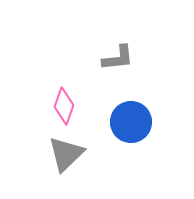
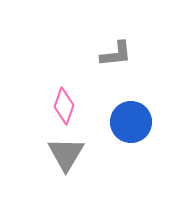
gray L-shape: moved 2 px left, 4 px up
gray triangle: rotated 15 degrees counterclockwise
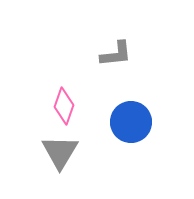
gray triangle: moved 6 px left, 2 px up
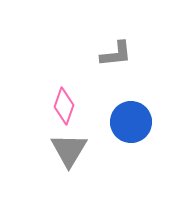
gray triangle: moved 9 px right, 2 px up
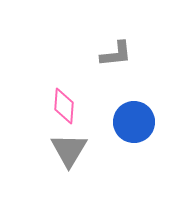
pink diamond: rotated 15 degrees counterclockwise
blue circle: moved 3 px right
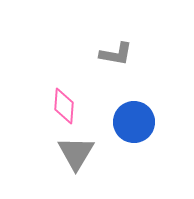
gray L-shape: rotated 16 degrees clockwise
gray triangle: moved 7 px right, 3 px down
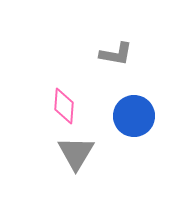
blue circle: moved 6 px up
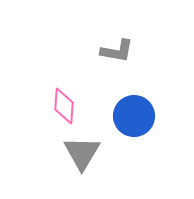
gray L-shape: moved 1 px right, 3 px up
gray triangle: moved 6 px right
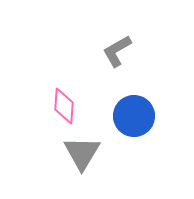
gray L-shape: rotated 140 degrees clockwise
